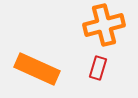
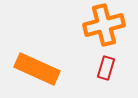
red rectangle: moved 8 px right
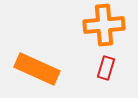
orange cross: rotated 9 degrees clockwise
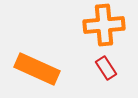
red rectangle: rotated 50 degrees counterclockwise
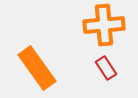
orange rectangle: moved 1 px up; rotated 30 degrees clockwise
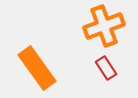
orange cross: moved 1 px down; rotated 15 degrees counterclockwise
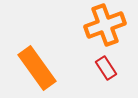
orange cross: moved 1 px right, 1 px up
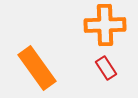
orange cross: rotated 18 degrees clockwise
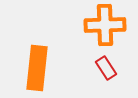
orange rectangle: rotated 42 degrees clockwise
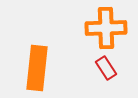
orange cross: moved 1 px right, 3 px down
